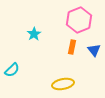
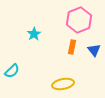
cyan semicircle: moved 1 px down
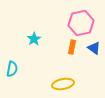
pink hexagon: moved 2 px right, 3 px down; rotated 10 degrees clockwise
cyan star: moved 5 px down
blue triangle: moved 2 px up; rotated 16 degrees counterclockwise
cyan semicircle: moved 2 px up; rotated 35 degrees counterclockwise
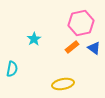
orange rectangle: rotated 40 degrees clockwise
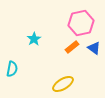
yellow ellipse: rotated 20 degrees counterclockwise
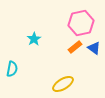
orange rectangle: moved 3 px right
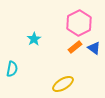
pink hexagon: moved 2 px left; rotated 15 degrees counterclockwise
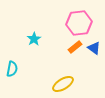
pink hexagon: rotated 20 degrees clockwise
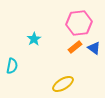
cyan semicircle: moved 3 px up
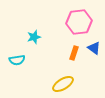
pink hexagon: moved 1 px up
cyan star: moved 2 px up; rotated 16 degrees clockwise
orange rectangle: moved 1 px left, 6 px down; rotated 32 degrees counterclockwise
cyan semicircle: moved 5 px right, 6 px up; rotated 70 degrees clockwise
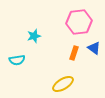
cyan star: moved 1 px up
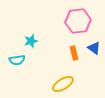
pink hexagon: moved 1 px left, 1 px up
cyan star: moved 3 px left, 5 px down
orange rectangle: rotated 32 degrees counterclockwise
